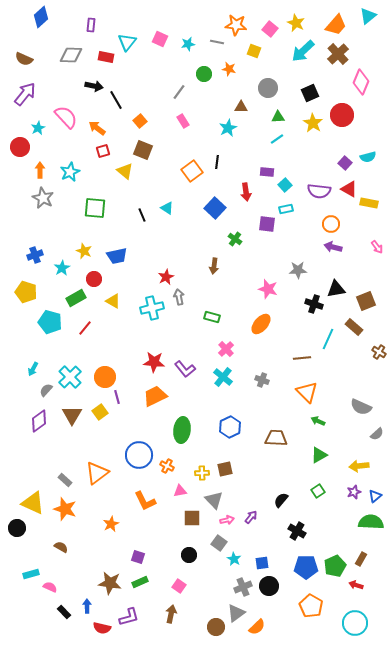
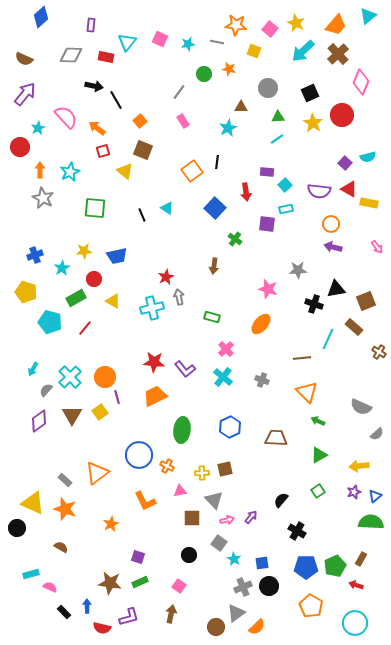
yellow star at (84, 251): rotated 28 degrees counterclockwise
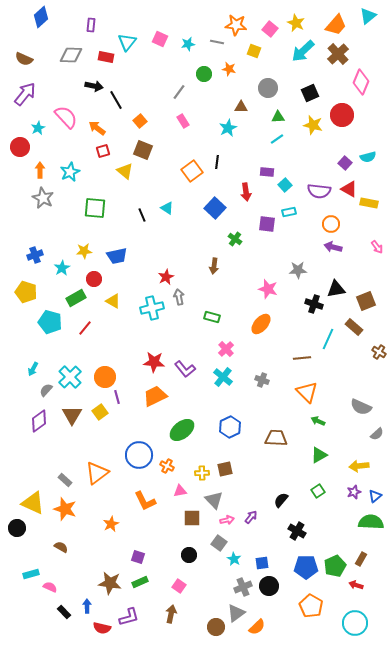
yellow star at (313, 123): moved 2 px down; rotated 18 degrees counterclockwise
cyan rectangle at (286, 209): moved 3 px right, 3 px down
green ellipse at (182, 430): rotated 45 degrees clockwise
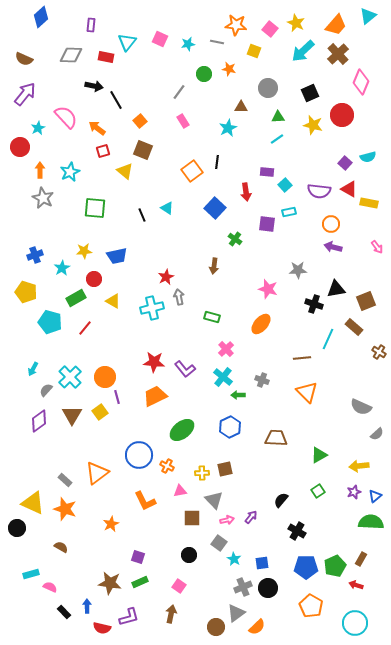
green arrow at (318, 421): moved 80 px left, 26 px up; rotated 24 degrees counterclockwise
black circle at (269, 586): moved 1 px left, 2 px down
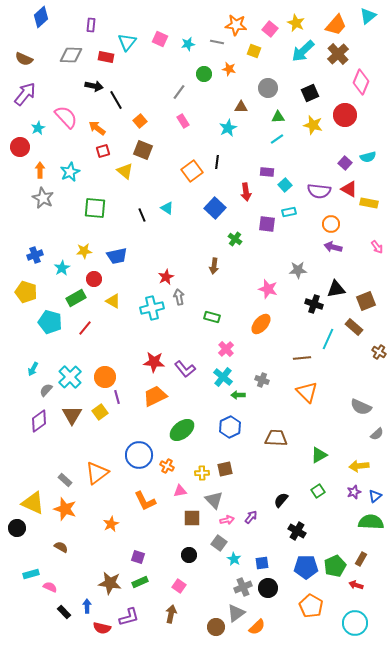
red circle at (342, 115): moved 3 px right
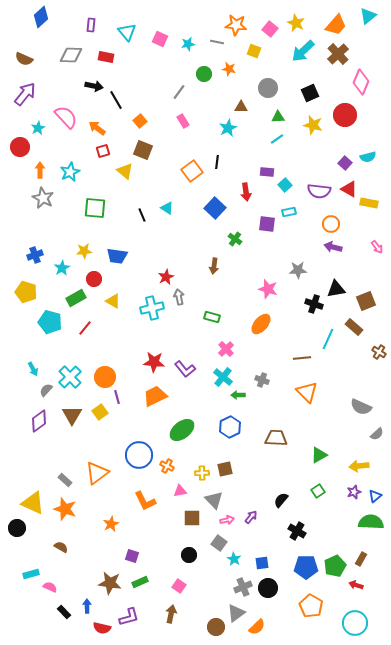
cyan triangle at (127, 42): moved 10 px up; rotated 18 degrees counterclockwise
blue trapezoid at (117, 256): rotated 20 degrees clockwise
cyan arrow at (33, 369): rotated 56 degrees counterclockwise
purple square at (138, 557): moved 6 px left, 1 px up
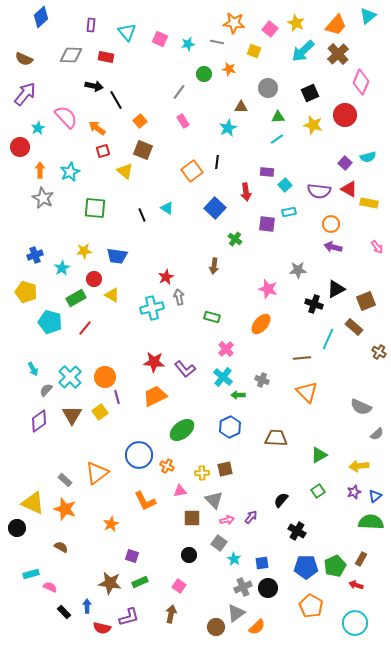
orange star at (236, 25): moved 2 px left, 2 px up
black triangle at (336, 289): rotated 18 degrees counterclockwise
yellow triangle at (113, 301): moved 1 px left, 6 px up
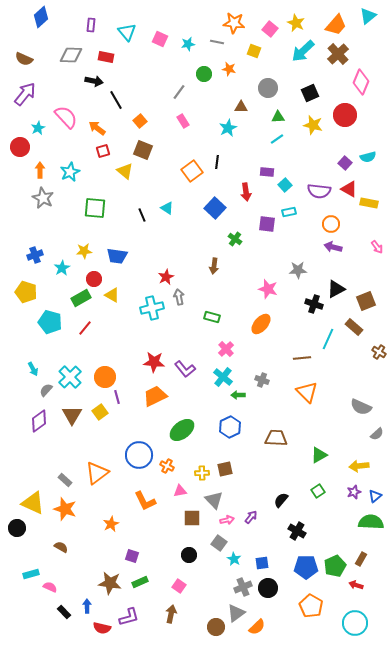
black arrow at (94, 86): moved 5 px up
green rectangle at (76, 298): moved 5 px right
